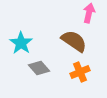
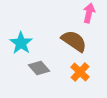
orange cross: rotated 24 degrees counterclockwise
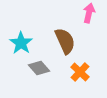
brown semicircle: moved 9 px left; rotated 32 degrees clockwise
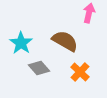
brown semicircle: rotated 36 degrees counterclockwise
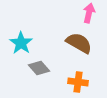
brown semicircle: moved 14 px right, 2 px down
orange cross: moved 2 px left, 10 px down; rotated 36 degrees counterclockwise
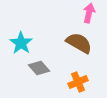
orange cross: rotated 30 degrees counterclockwise
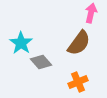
pink arrow: moved 2 px right
brown semicircle: rotated 96 degrees clockwise
gray diamond: moved 2 px right, 6 px up
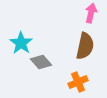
brown semicircle: moved 6 px right, 3 px down; rotated 24 degrees counterclockwise
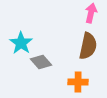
brown semicircle: moved 3 px right
orange cross: rotated 24 degrees clockwise
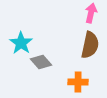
brown semicircle: moved 2 px right, 1 px up
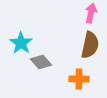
orange cross: moved 1 px right, 3 px up
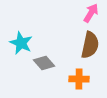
pink arrow: rotated 18 degrees clockwise
cyan star: rotated 10 degrees counterclockwise
gray diamond: moved 3 px right, 1 px down
